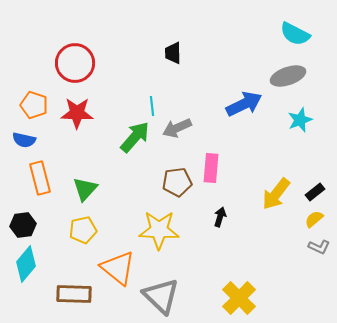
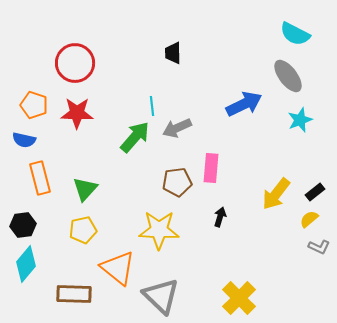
gray ellipse: rotated 72 degrees clockwise
yellow semicircle: moved 5 px left
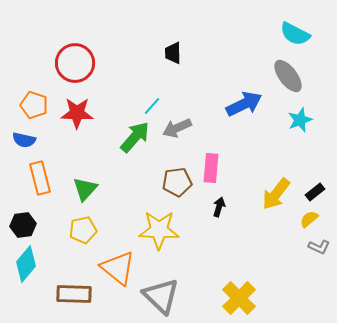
cyan line: rotated 48 degrees clockwise
black arrow: moved 1 px left, 10 px up
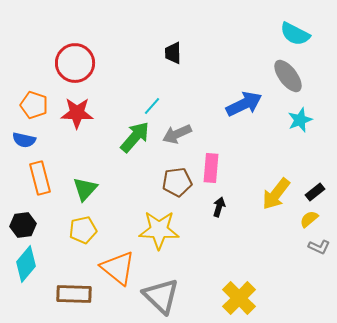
gray arrow: moved 6 px down
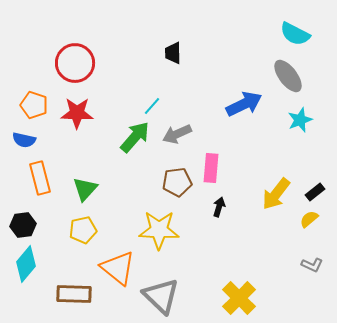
gray L-shape: moved 7 px left, 18 px down
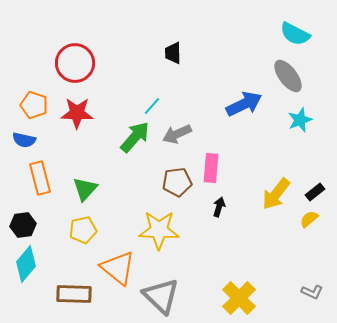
gray L-shape: moved 27 px down
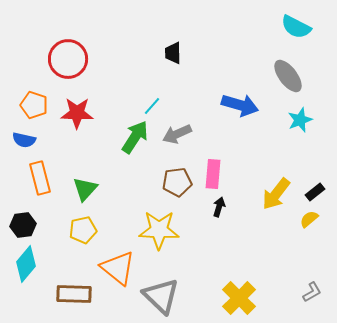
cyan semicircle: moved 1 px right, 7 px up
red circle: moved 7 px left, 4 px up
blue arrow: moved 4 px left, 1 px down; rotated 42 degrees clockwise
green arrow: rotated 8 degrees counterclockwise
pink rectangle: moved 2 px right, 6 px down
gray L-shape: rotated 55 degrees counterclockwise
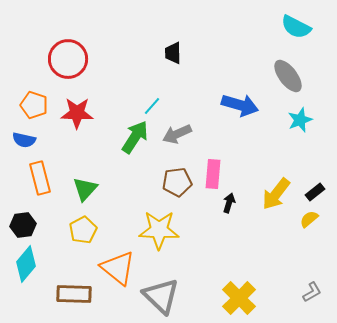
black arrow: moved 10 px right, 4 px up
yellow pentagon: rotated 16 degrees counterclockwise
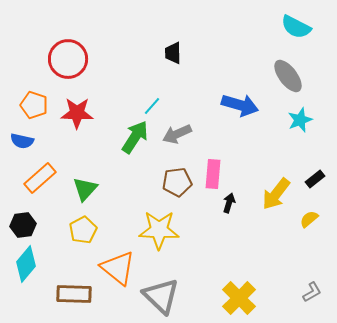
blue semicircle: moved 2 px left, 1 px down
orange rectangle: rotated 64 degrees clockwise
black rectangle: moved 13 px up
